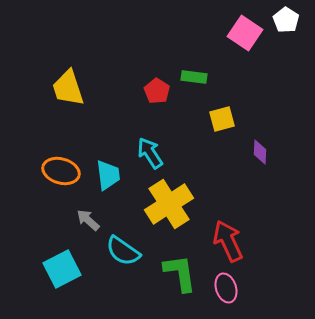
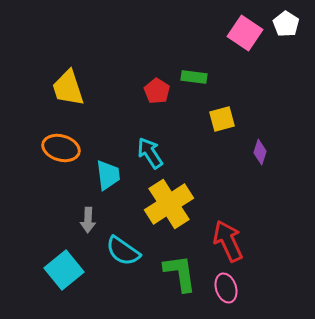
white pentagon: moved 4 px down
purple diamond: rotated 15 degrees clockwise
orange ellipse: moved 23 px up
gray arrow: rotated 130 degrees counterclockwise
cyan square: moved 2 px right, 1 px down; rotated 12 degrees counterclockwise
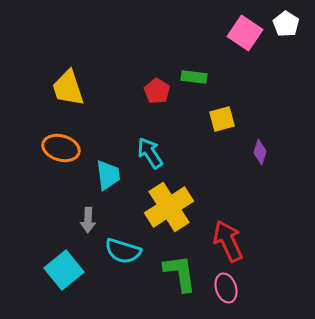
yellow cross: moved 3 px down
cyan semicircle: rotated 18 degrees counterclockwise
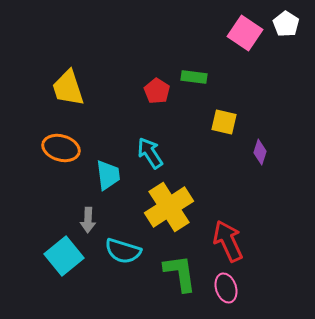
yellow square: moved 2 px right, 3 px down; rotated 28 degrees clockwise
cyan square: moved 14 px up
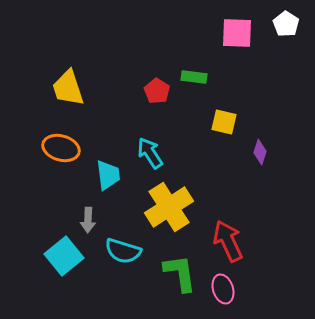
pink square: moved 8 px left; rotated 32 degrees counterclockwise
pink ellipse: moved 3 px left, 1 px down
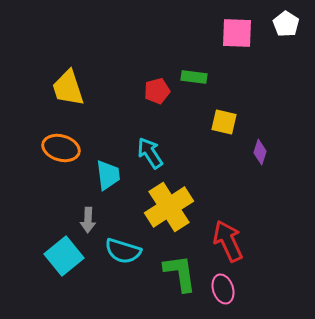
red pentagon: rotated 25 degrees clockwise
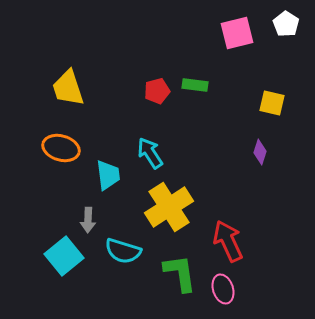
pink square: rotated 16 degrees counterclockwise
green rectangle: moved 1 px right, 8 px down
yellow square: moved 48 px right, 19 px up
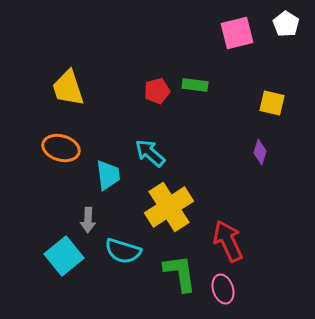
cyan arrow: rotated 16 degrees counterclockwise
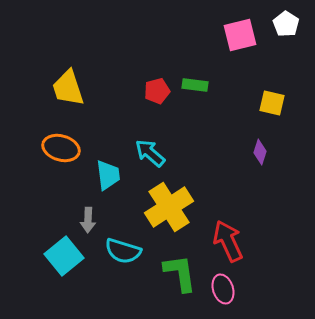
pink square: moved 3 px right, 2 px down
